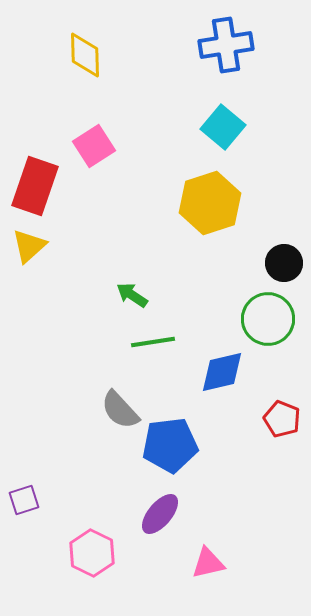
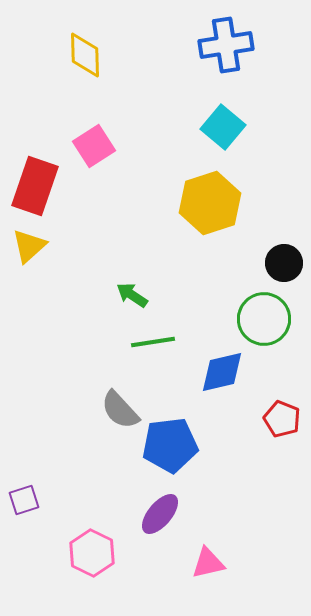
green circle: moved 4 px left
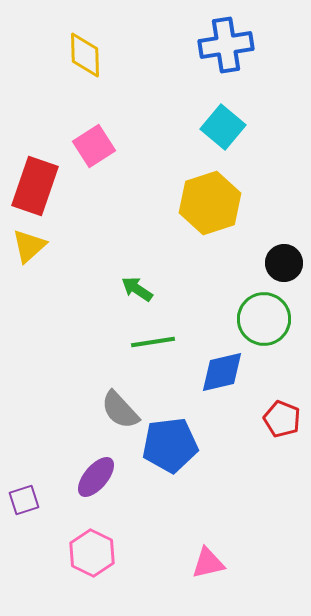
green arrow: moved 5 px right, 6 px up
purple ellipse: moved 64 px left, 37 px up
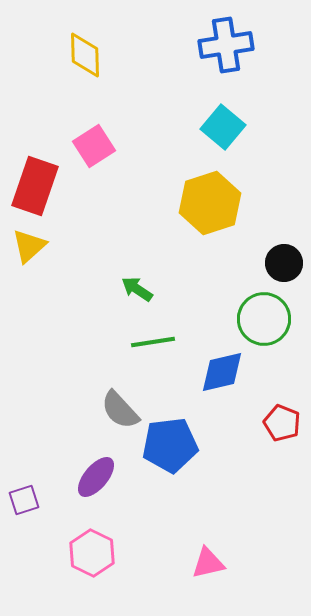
red pentagon: moved 4 px down
